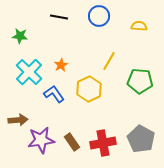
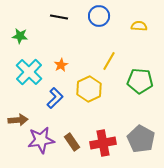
blue L-shape: moved 1 px right, 4 px down; rotated 80 degrees clockwise
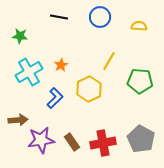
blue circle: moved 1 px right, 1 px down
cyan cross: rotated 16 degrees clockwise
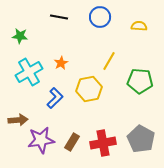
orange star: moved 2 px up
yellow hexagon: rotated 15 degrees clockwise
brown rectangle: rotated 66 degrees clockwise
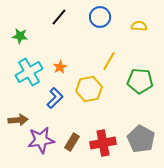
black line: rotated 60 degrees counterclockwise
orange star: moved 1 px left, 4 px down
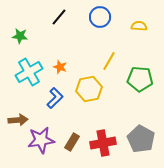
orange star: rotated 24 degrees counterclockwise
green pentagon: moved 2 px up
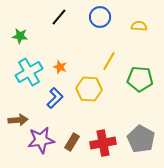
yellow hexagon: rotated 15 degrees clockwise
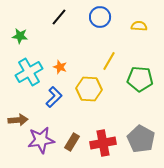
blue L-shape: moved 1 px left, 1 px up
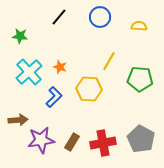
cyan cross: rotated 12 degrees counterclockwise
